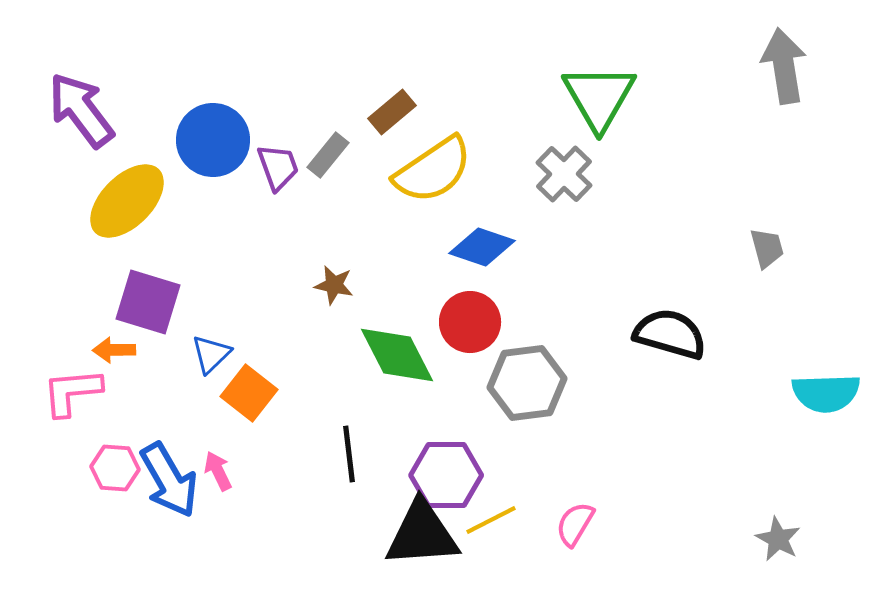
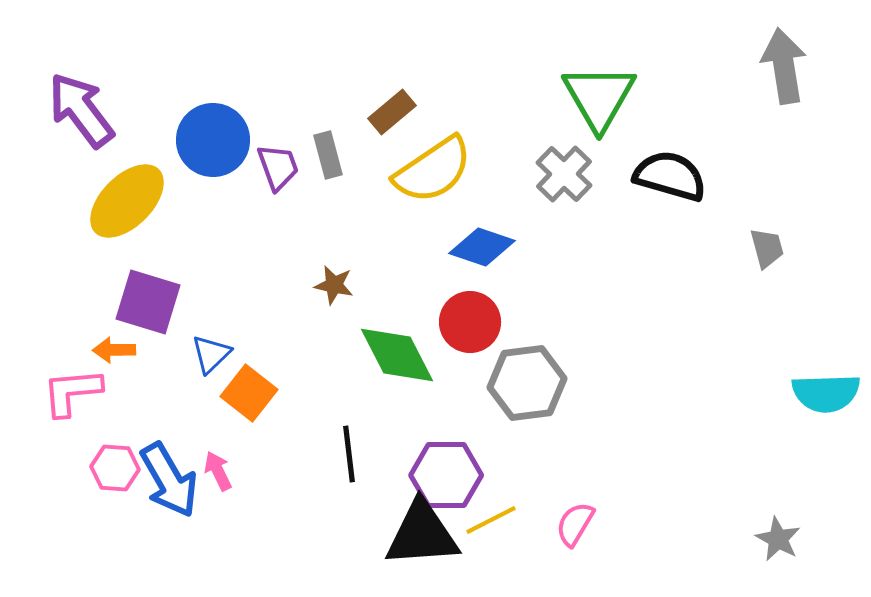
gray rectangle: rotated 54 degrees counterclockwise
black semicircle: moved 158 px up
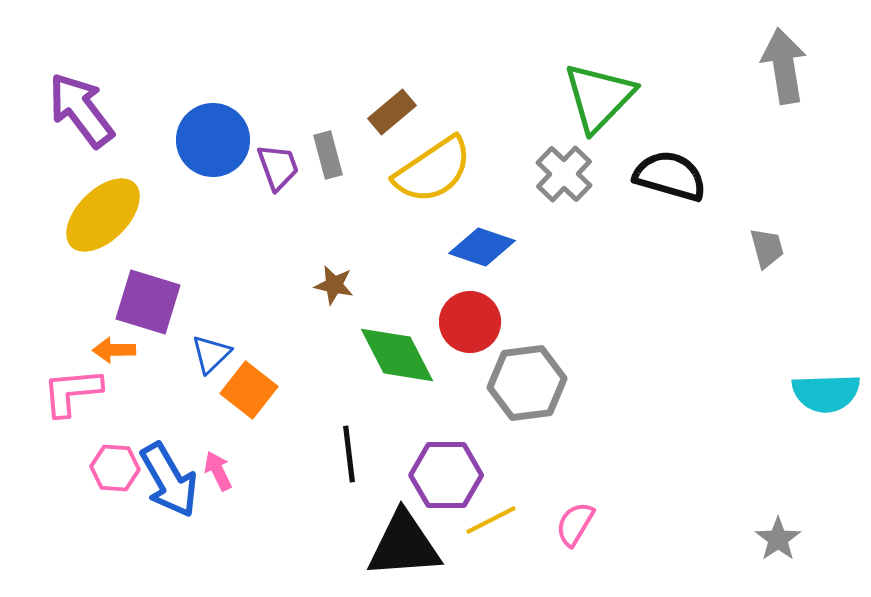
green triangle: rotated 14 degrees clockwise
yellow ellipse: moved 24 px left, 14 px down
orange square: moved 3 px up
black triangle: moved 18 px left, 11 px down
gray star: rotated 9 degrees clockwise
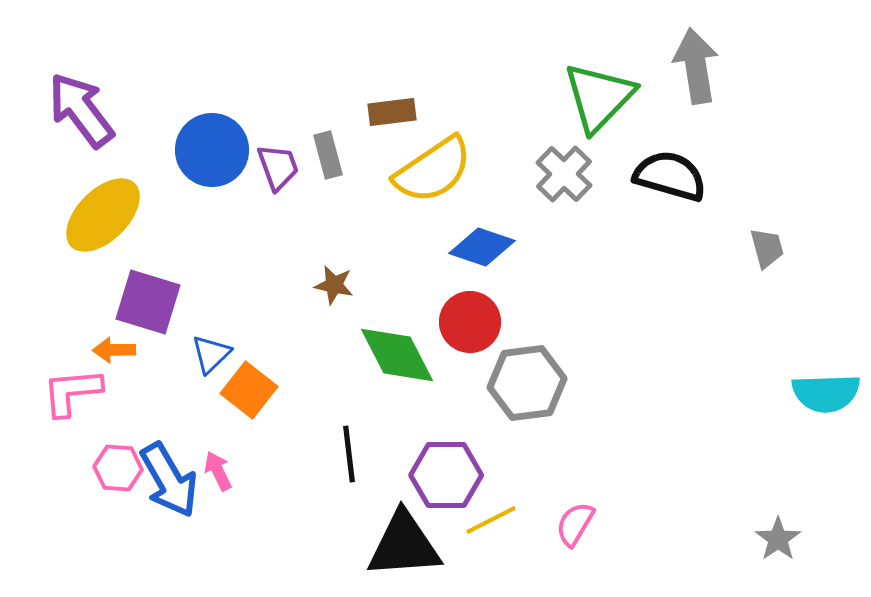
gray arrow: moved 88 px left
brown rectangle: rotated 33 degrees clockwise
blue circle: moved 1 px left, 10 px down
pink hexagon: moved 3 px right
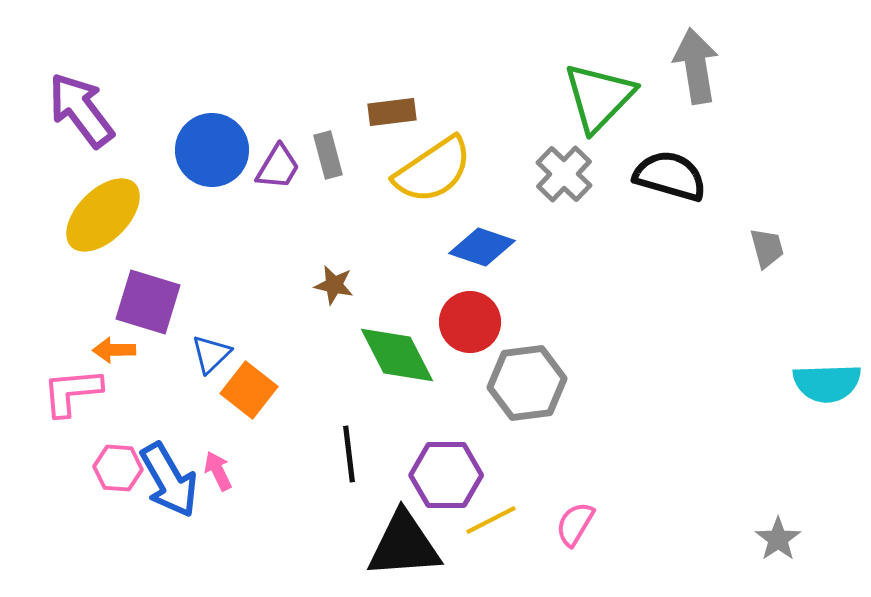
purple trapezoid: rotated 51 degrees clockwise
cyan semicircle: moved 1 px right, 10 px up
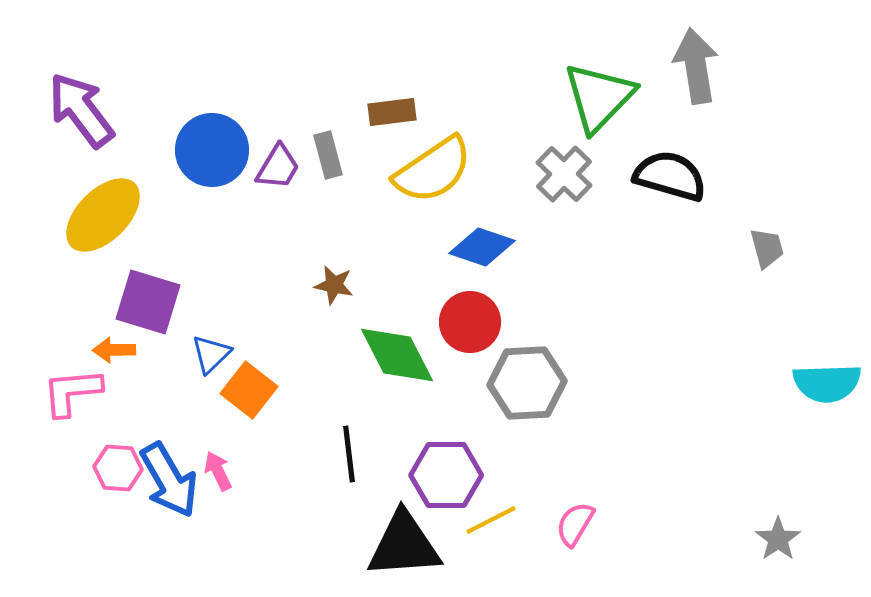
gray hexagon: rotated 4 degrees clockwise
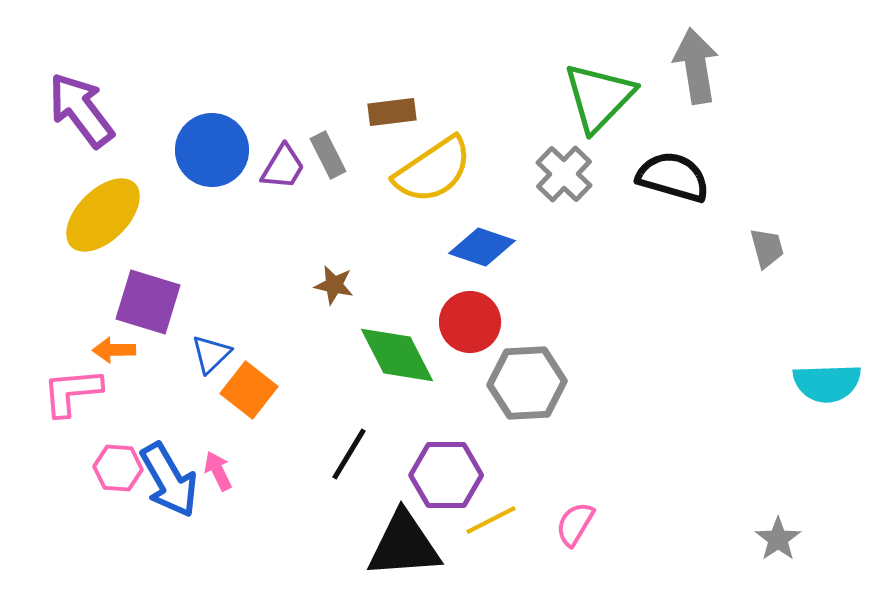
gray rectangle: rotated 12 degrees counterclockwise
purple trapezoid: moved 5 px right
black semicircle: moved 3 px right, 1 px down
black line: rotated 38 degrees clockwise
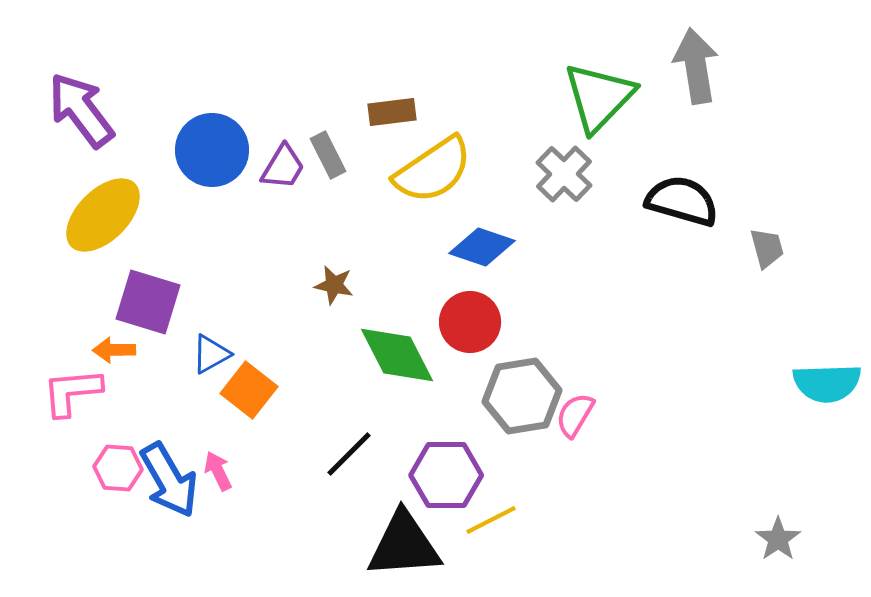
black semicircle: moved 9 px right, 24 px down
blue triangle: rotated 15 degrees clockwise
gray hexagon: moved 5 px left, 13 px down; rotated 6 degrees counterclockwise
black line: rotated 14 degrees clockwise
pink semicircle: moved 109 px up
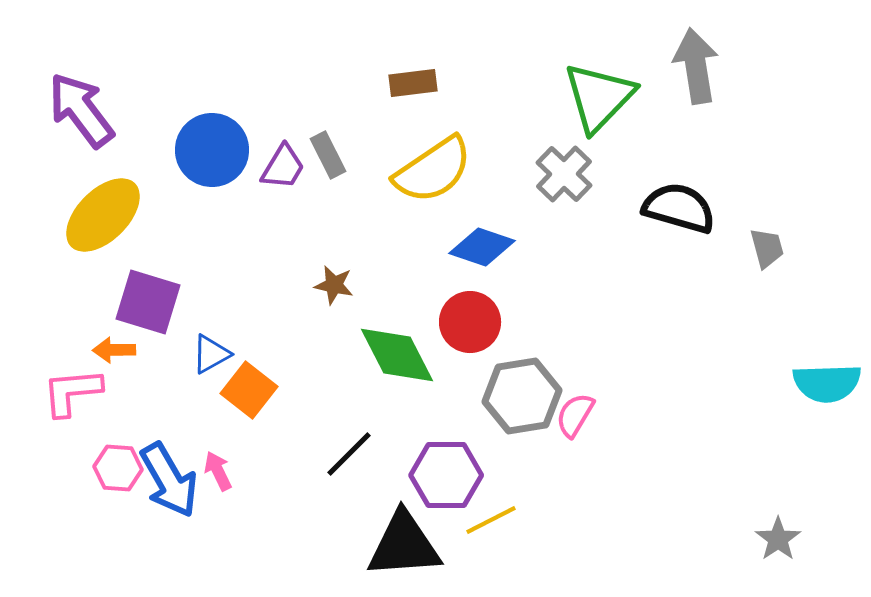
brown rectangle: moved 21 px right, 29 px up
black semicircle: moved 3 px left, 7 px down
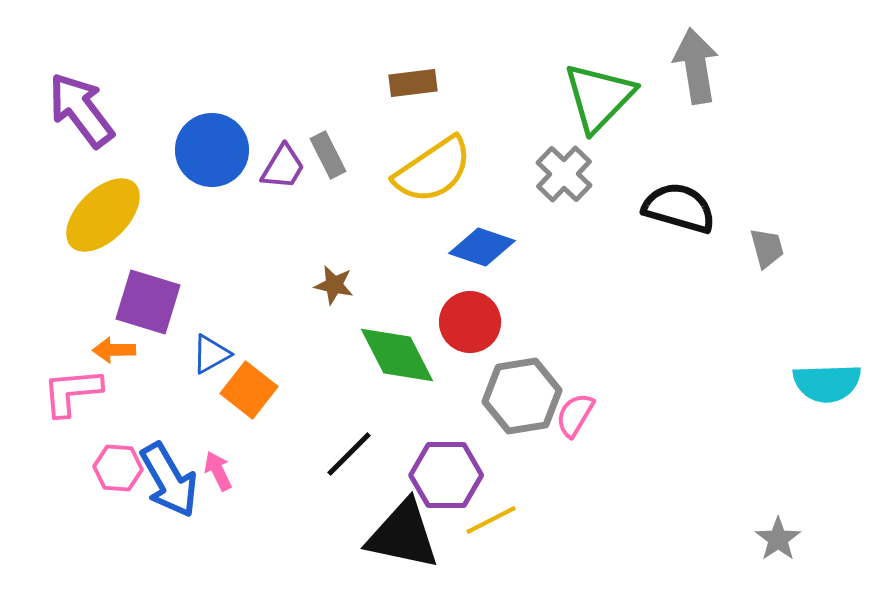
black triangle: moved 1 px left, 10 px up; rotated 16 degrees clockwise
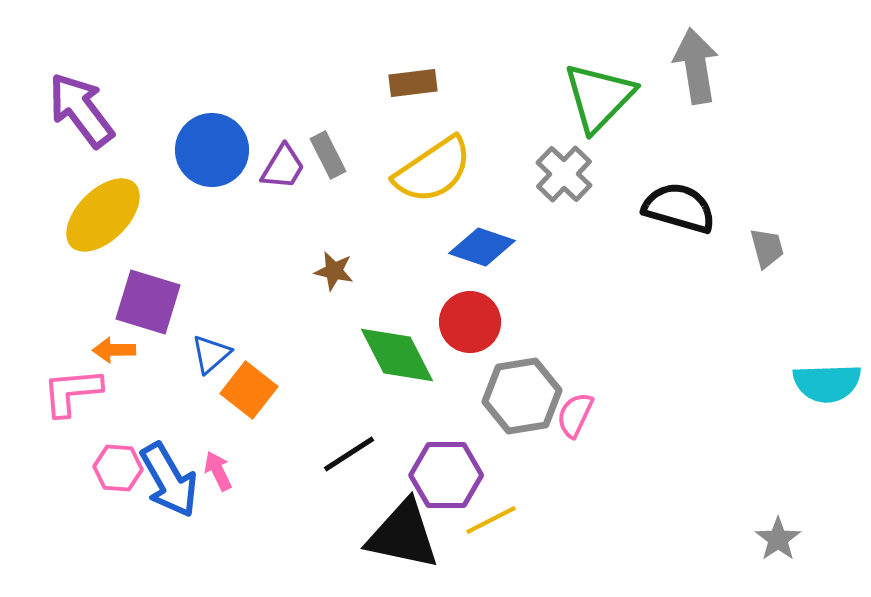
brown star: moved 14 px up
blue triangle: rotated 12 degrees counterclockwise
pink semicircle: rotated 6 degrees counterclockwise
black line: rotated 12 degrees clockwise
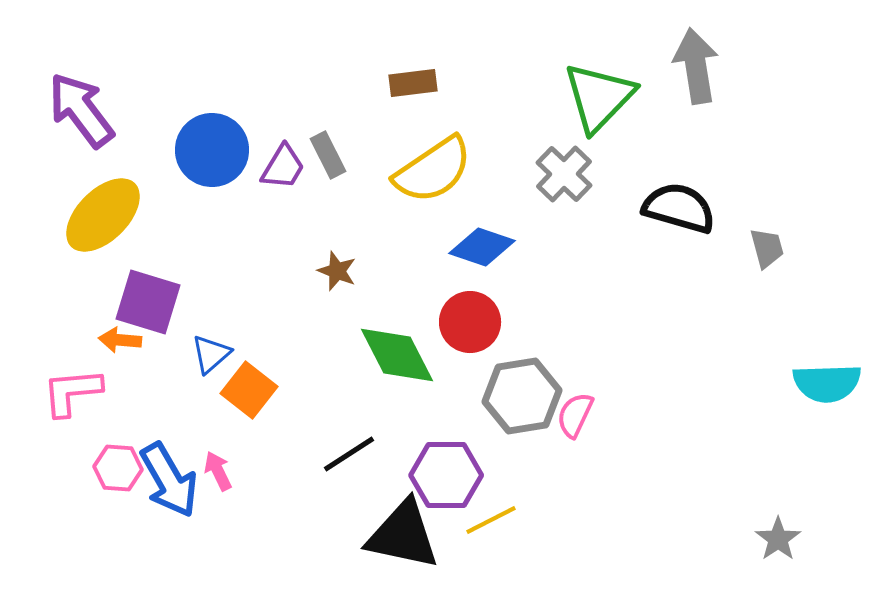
brown star: moved 3 px right; rotated 9 degrees clockwise
orange arrow: moved 6 px right, 10 px up; rotated 6 degrees clockwise
